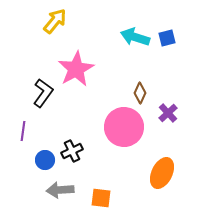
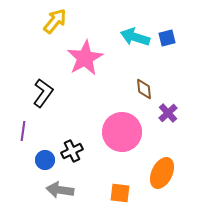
pink star: moved 9 px right, 11 px up
brown diamond: moved 4 px right, 4 px up; rotated 30 degrees counterclockwise
pink circle: moved 2 px left, 5 px down
gray arrow: rotated 12 degrees clockwise
orange square: moved 19 px right, 5 px up
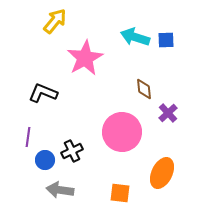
blue square: moved 1 px left, 2 px down; rotated 12 degrees clockwise
black L-shape: rotated 104 degrees counterclockwise
purple line: moved 5 px right, 6 px down
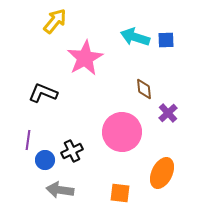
purple line: moved 3 px down
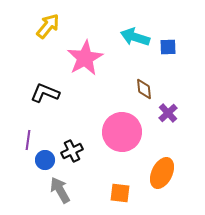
yellow arrow: moved 7 px left, 5 px down
blue square: moved 2 px right, 7 px down
black L-shape: moved 2 px right
gray arrow: rotated 52 degrees clockwise
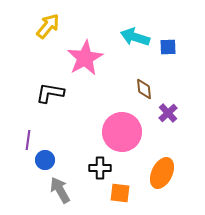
black L-shape: moved 5 px right; rotated 12 degrees counterclockwise
black cross: moved 28 px right, 17 px down; rotated 25 degrees clockwise
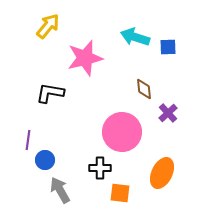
pink star: rotated 15 degrees clockwise
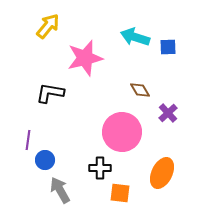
brown diamond: moved 4 px left, 1 px down; rotated 25 degrees counterclockwise
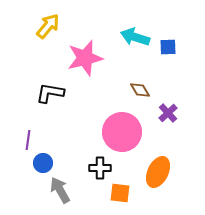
blue circle: moved 2 px left, 3 px down
orange ellipse: moved 4 px left, 1 px up
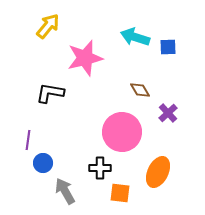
gray arrow: moved 5 px right, 1 px down
